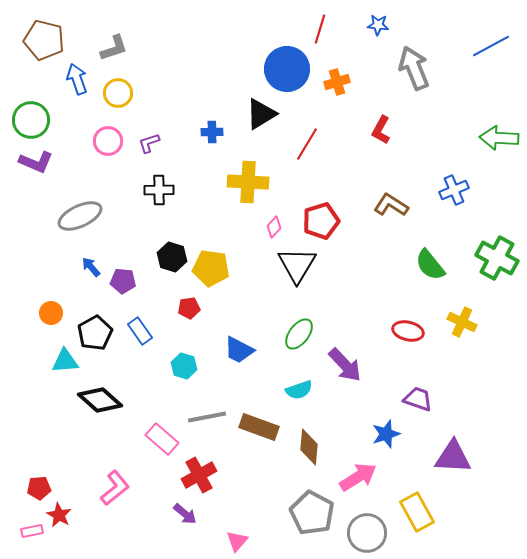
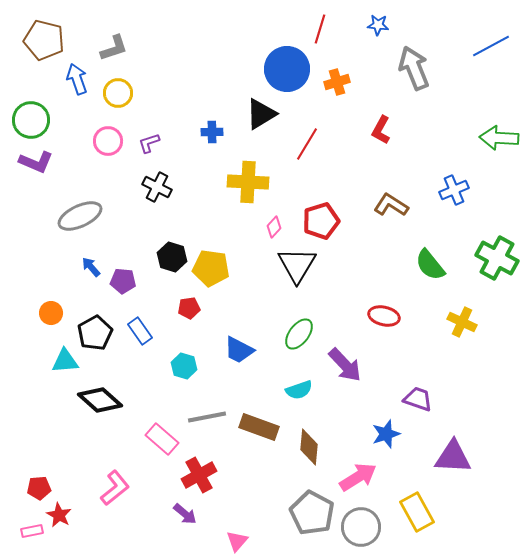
black cross at (159, 190): moved 2 px left, 3 px up; rotated 28 degrees clockwise
red ellipse at (408, 331): moved 24 px left, 15 px up
gray circle at (367, 533): moved 6 px left, 6 px up
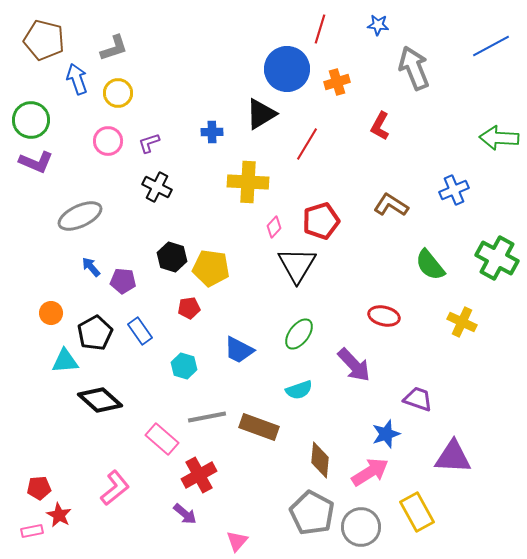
red L-shape at (381, 130): moved 1 px left, 4 px up
purple arrow at (345, 365): moved 9 px right
brown diamond at (309, 447): moved 11 px right, 13 px down
pink arrow at (358, 477): moved 12 px right, 5 px up
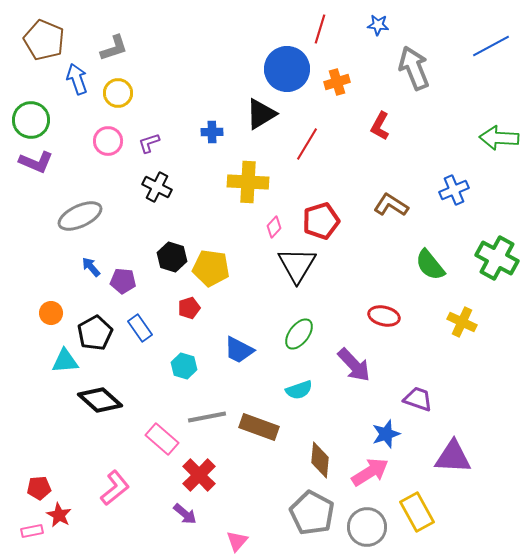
brown pentagon at (44, 40): rotated 9 degrees clockwise
red pentagon at (189, 308): rotated 10 degrees counterclockwise
blue rectangle at (140, 331): moved 3 px up
red cross at (199, 475): rotated 16 degrees counterclockwise
gray circle at (361, 527): moved 6 px right
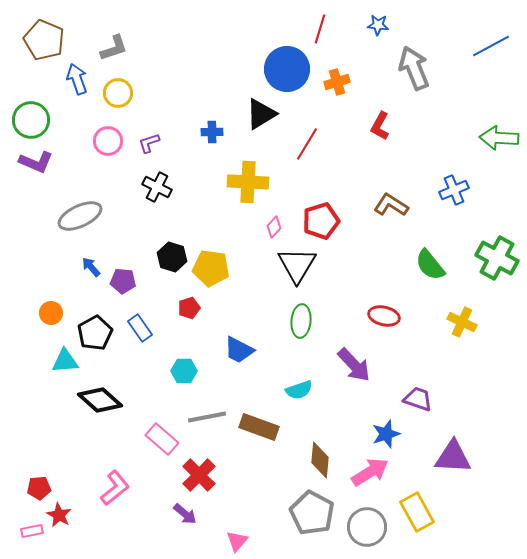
green ellipse at (299, 334): moved 2 px right, 13 px up; rotated 32 degrees counterclockwise
cyan hexagon at (184, 366): moved 5 px down; rotated 15 degrees counterclockwise
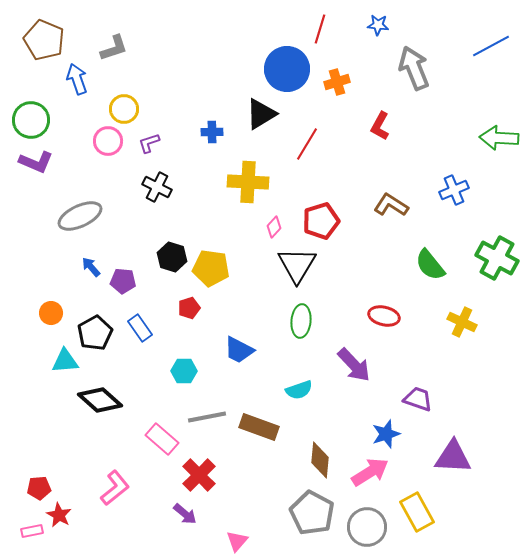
yellow circle at (118, 93): moved 6 px right, 16 px down
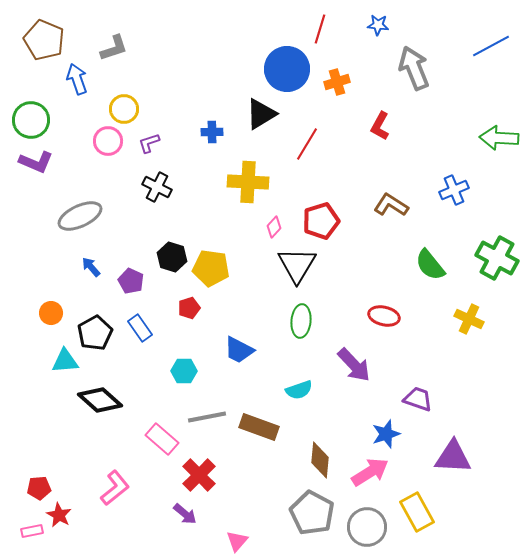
purple pentagon at (123, 281): moved 8 px right; rotated 20 degrees clockwise
yellow cross at (462, 322): moved 7 px right, 3 px up
